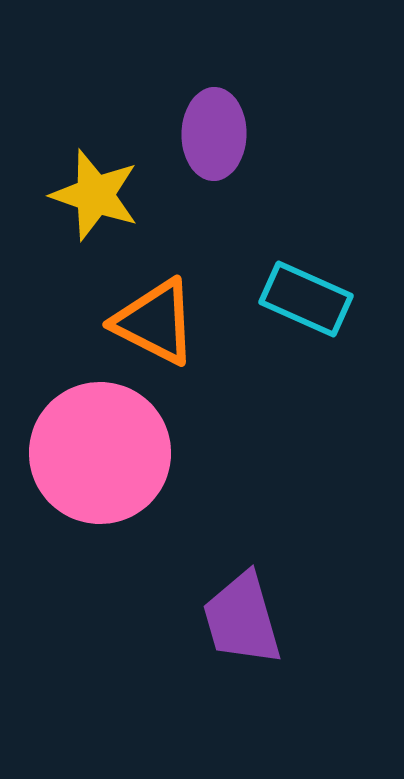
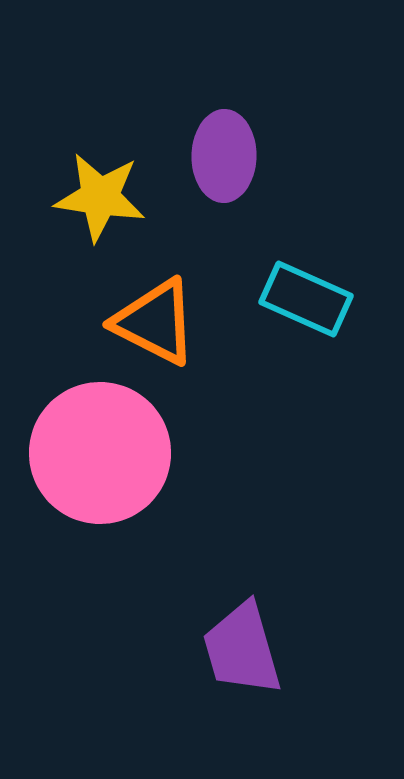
purple ellipse: moved 10 px right, 22 px down
yellow star: moved 5 px right, 2 px down; rotated 10 degrees counterclockwise
purple trapezoid: moved 30 px down
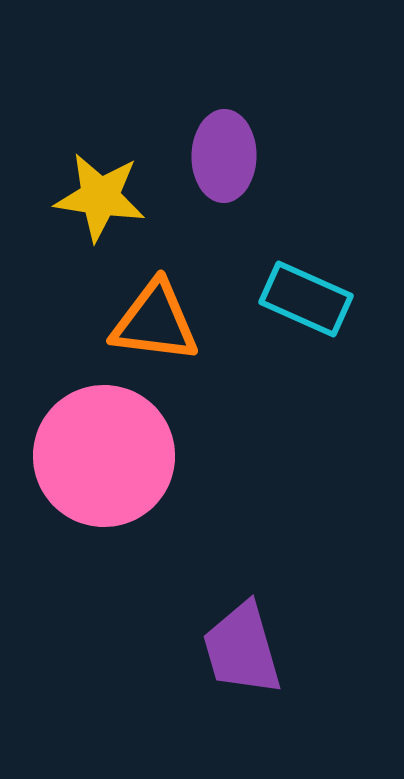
orange triangle: rotated 20 degrees counterclockwise
pink circle: moved 4 px right, 3 px down
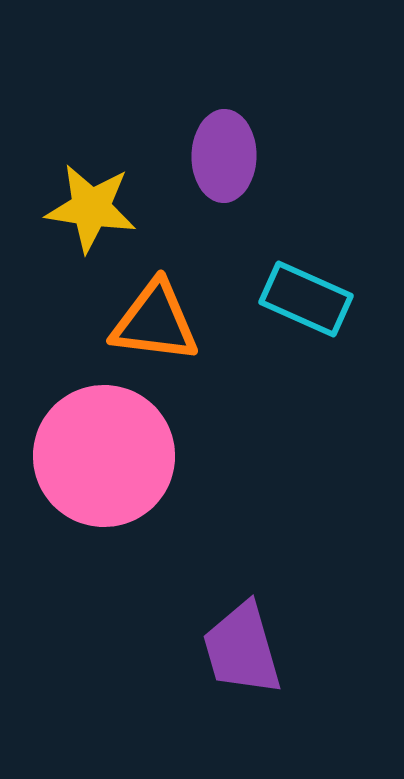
yellow star: moved 9 px left, 11 px down
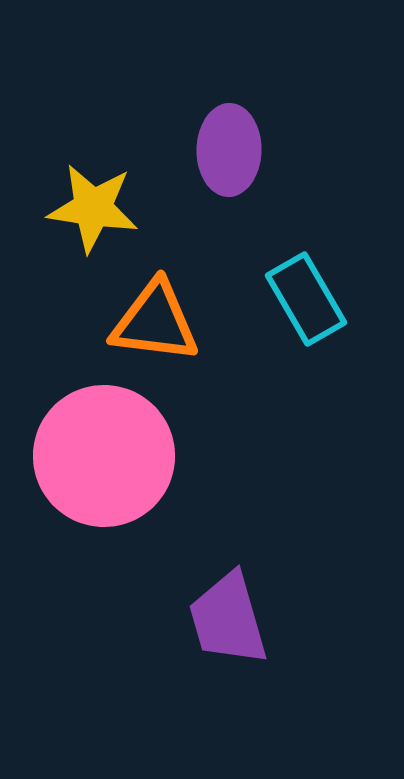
purple ellipse: moved 5 px right, 6 px up
yellow star: moved 2 px right
cyan rectangle: rotated 36 degrees clockwise
purple trapezoid: moved 14 px left, 30 px up
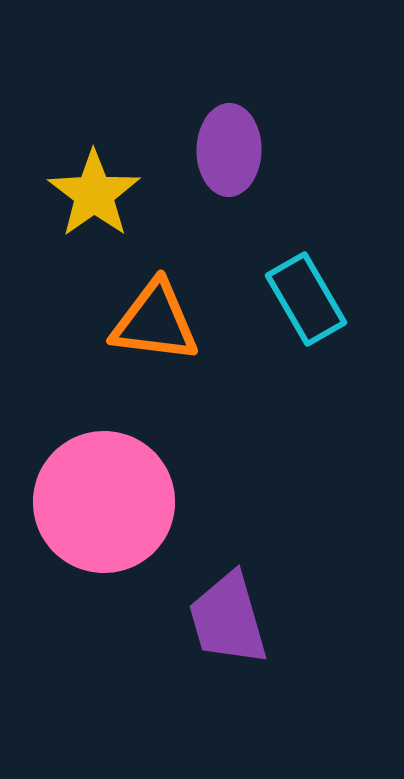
yellow star: moved 1 px right, 14 px up; rotated 28 degrees clockwise
pink circle: moved 46 px down
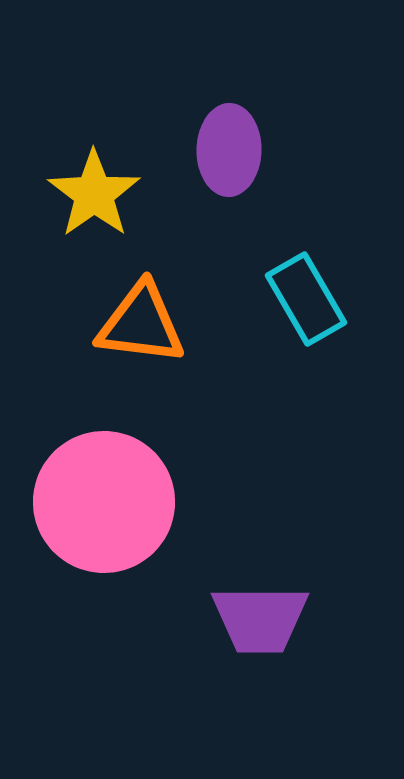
orange triangle: moved 14 px left, 2 px down
purple trapezoid: moved 32 px right; rotated 74 degrees counterclockwise
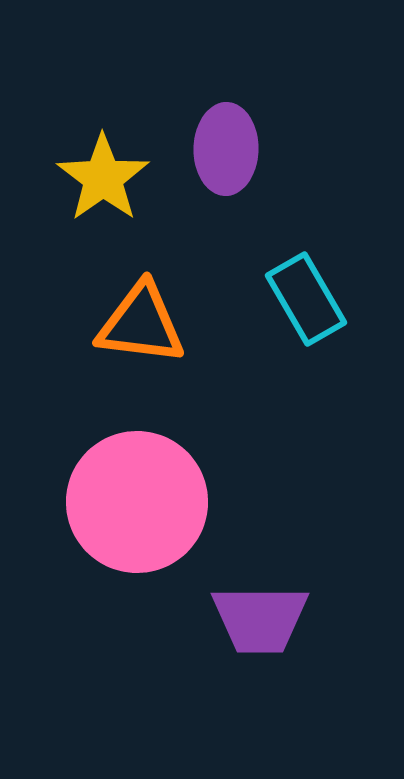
purple ellipse: moved 3 px left, 1 px up
yellow star: moved 9 px right, 16 px up
pink circle: moved 33 px right
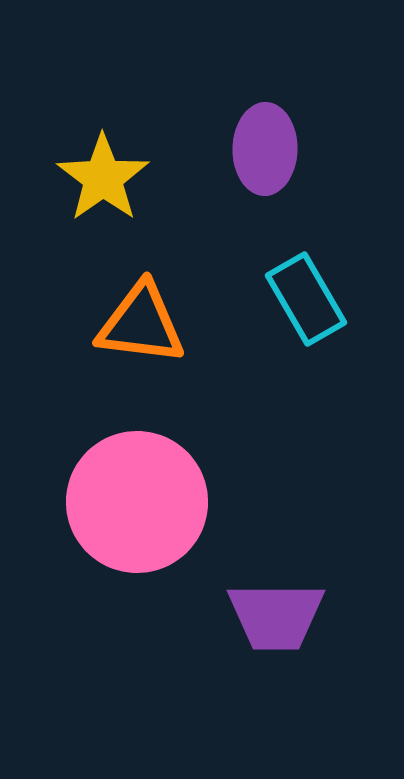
purple ellipse: moved 39 px right
purple trapezoid: moved 16 px right, 3 px up
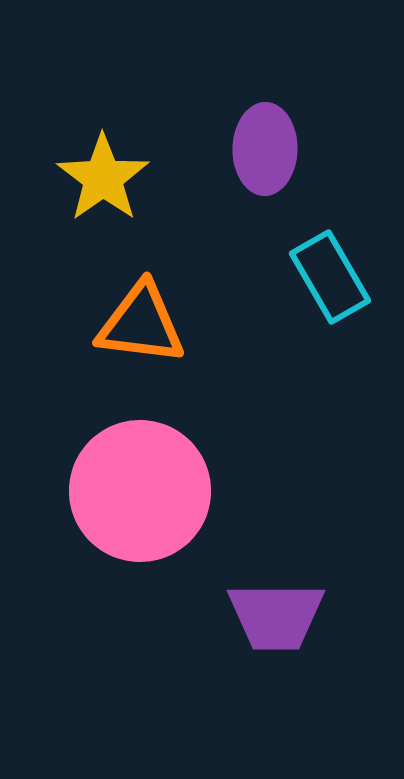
cyan rectangle: moved 24 px right, 22 px up
pink circle: moved 3 px right, 11 px up
